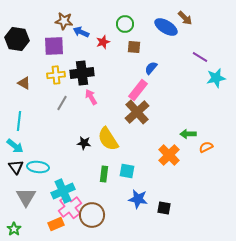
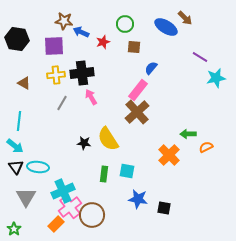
orange rectangle: rotated 21 degrees counterclockwise
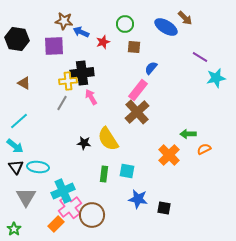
yellow cross: moved 12 px right, 6 px down
cyan line: rotated 42 degrees clockwise
orange semicircle: moved 2 px left, 2 px down
